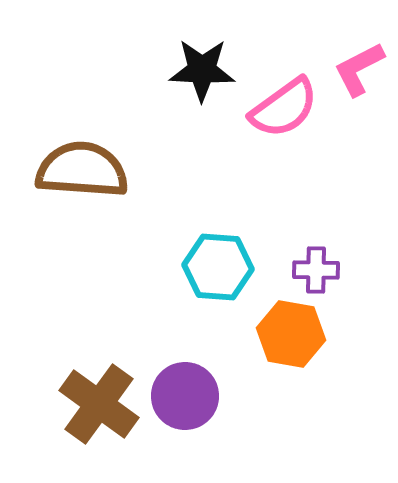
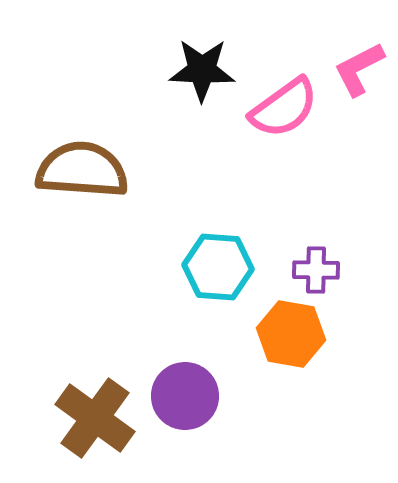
brown cross: moved 4 px left, 14 px down
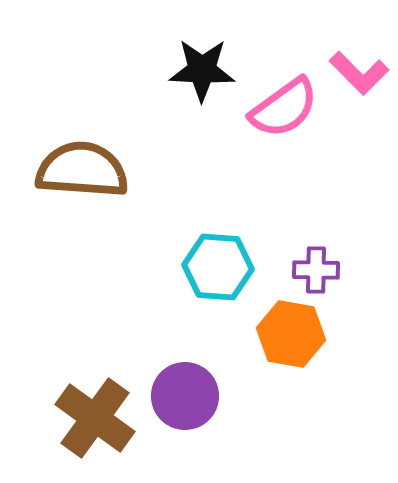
pink L-shape: moved 4 px down; rotated 108 degrees counterclockwise
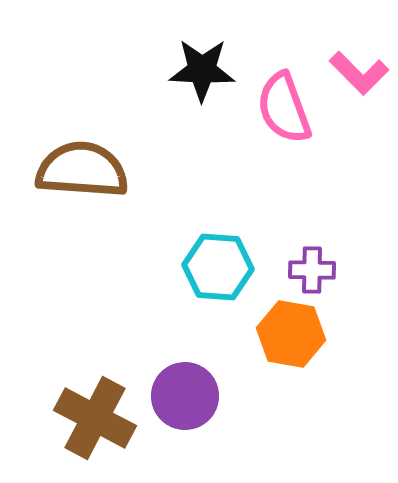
pink semicircle: rotated 106 degrees clockwise
purple cross: moved 4 px left
brown cross: rotated 8 degrees counterclockwise
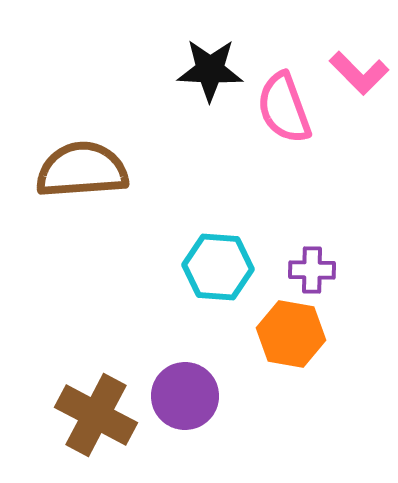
black star: moved 8 px right
brown semicircle: rotated 8 degrees counterclockwise
brown cross: moved 1 px right, 3 px up
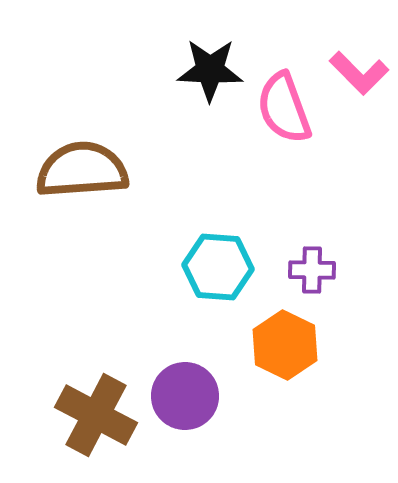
orange hexagon: moved 6 px left, 11 px down; rotated 16 degrees clockwise
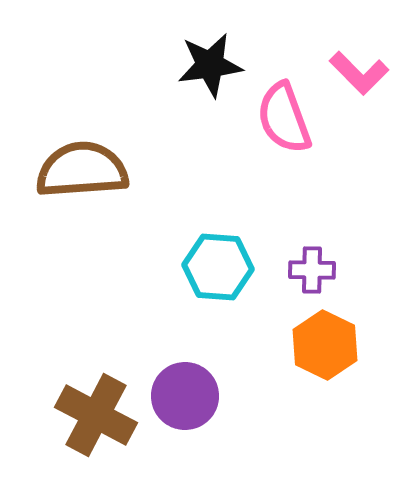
black star: moved 5 px up; rotated 10 degrees counterclockwise
pink semicircle: moved 10 px down
orange hexagon: moved 40 px right
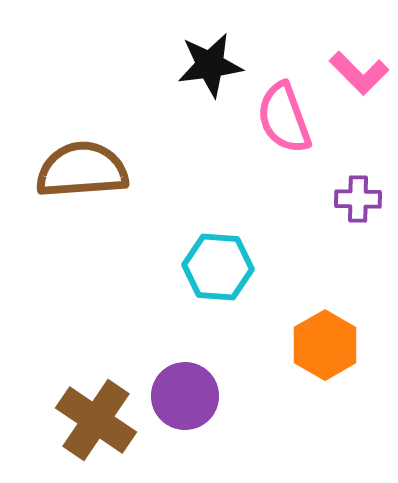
purple cross: moved 46 px right, 71 px up
orange hexagon: rotated 4 degrees clockwise
brown cross: moved 5 px down; rotated 6 degrees clockwise
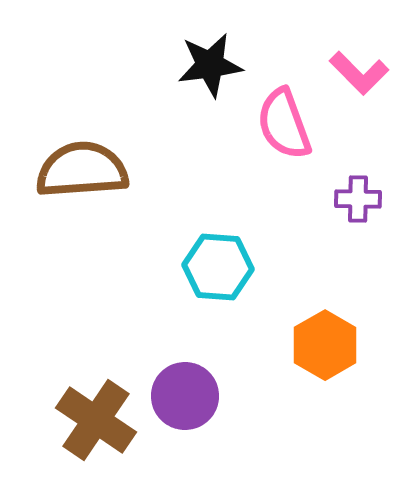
pink semicircle: moved 6 px down
